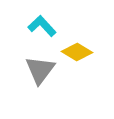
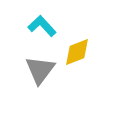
yellow diamond: rotated 52 degrees counterclockwise
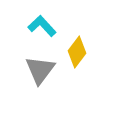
yellow diamond: rotated 32 degrees counterclockwise
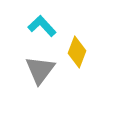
yellow diamond: rotated 16 degrees counterclockwise
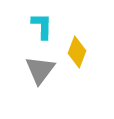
cyan L-shape: rotated 44 degrees clockwise
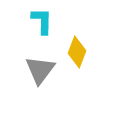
cyan L-shape: moved 5 px up
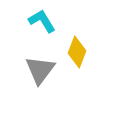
cyan L-shape: rotated 32 degrees counterclockwise
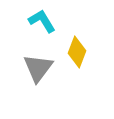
gray triangle: moved 2 px left, 2 px up
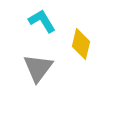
yellow diamond: moved 4 px right, 8 px up; rotated 8 degrees counterclockwise
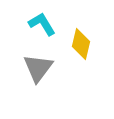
cyan L-shape: moved 3 px down
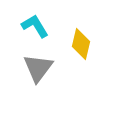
cyan L-shape: moved 7 px left, 2 px down
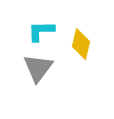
cyan L-shape: moved 6 px right, 5 px down; rotated 60 degrees counterclockwise
